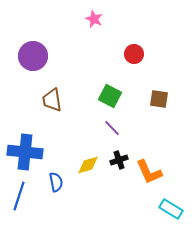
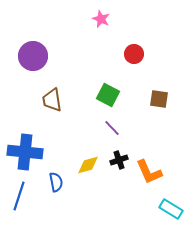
pink star: moved 7 px right
green square: moved 2 px left, 1 px up
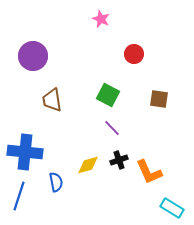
cyan rectangle: moved 1 px right, 1 px up
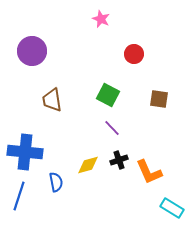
purple circle: moved 1 px left, 5 px up
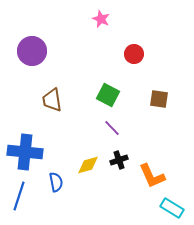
orange L-shape: moved 3 px right, 4 px down
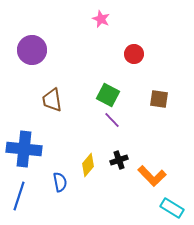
purple circle: moved 1 px up
purple line: moved 8 px up
blue cross: moved 1 px left, 3 px up
yellow diamond: rotated 35 degrees counterclockwise
orange L-shape: rotated 20 degrees counterclockwise
blue semicircle: moved 4 px right
